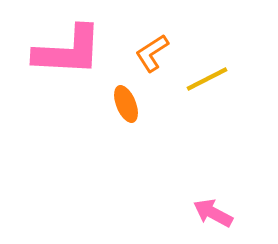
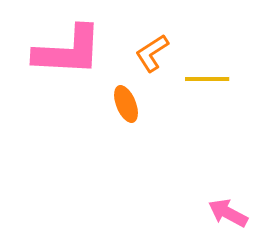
yellow line: rotated 27 degrees clockwise
pink arrow: moved 15 px right
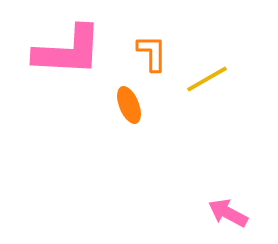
orange L-shape: rotated 123 degrees clockwise
yellow line: rotated 30 degrees counterclockwise
orange ellipse: moved 3 px right, 1 px down
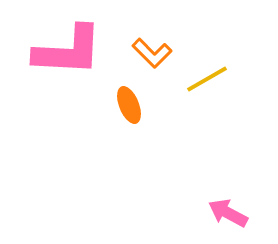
orange L-shape: rotated 135 degrees clockwise
